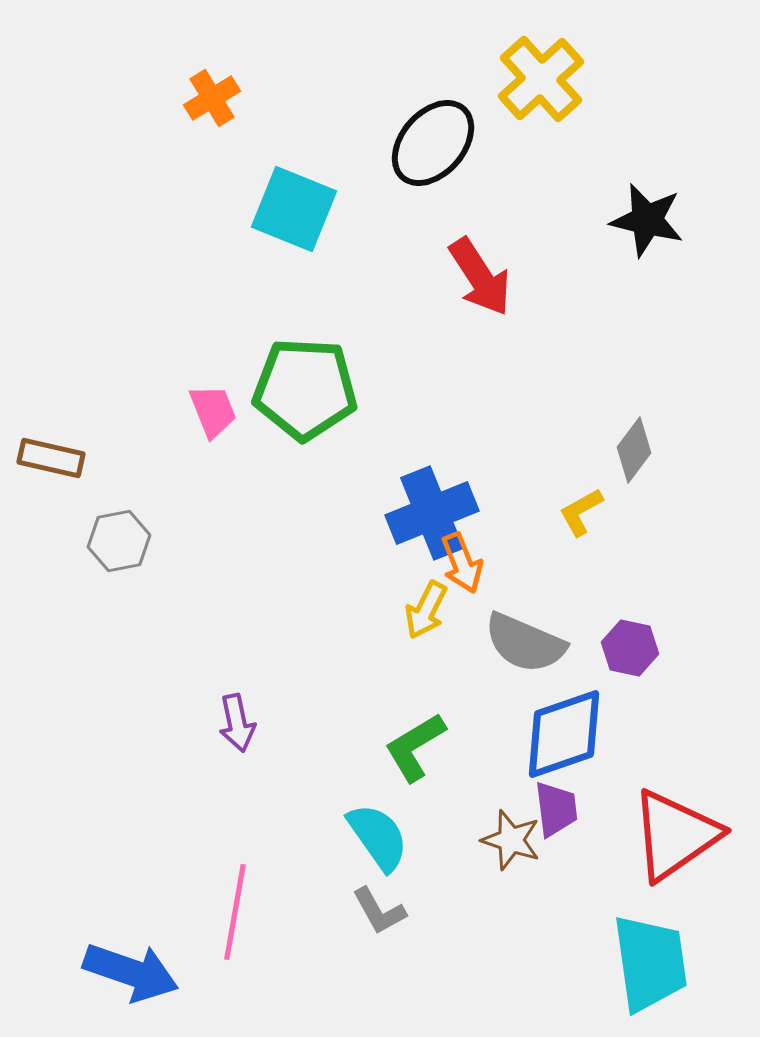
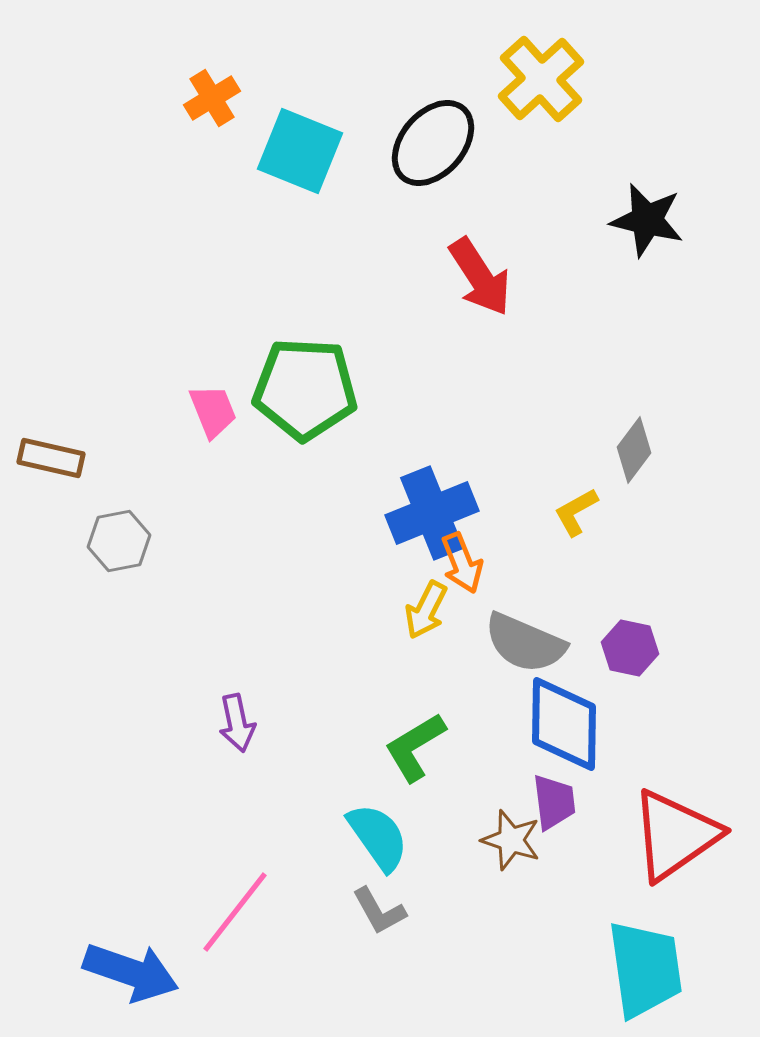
cyan square: moved 6 px right, 58 px up
yellow L-shape: moved 5 px left
blue diamond: moved 10 px up; rotated 70 degrees counterclockwise
purple trapezoid: moved 2 px left, 7 px up
pink line: rotated 28 degrees clockwise
cyan trapezoid: moved 5 px left, 6 px down
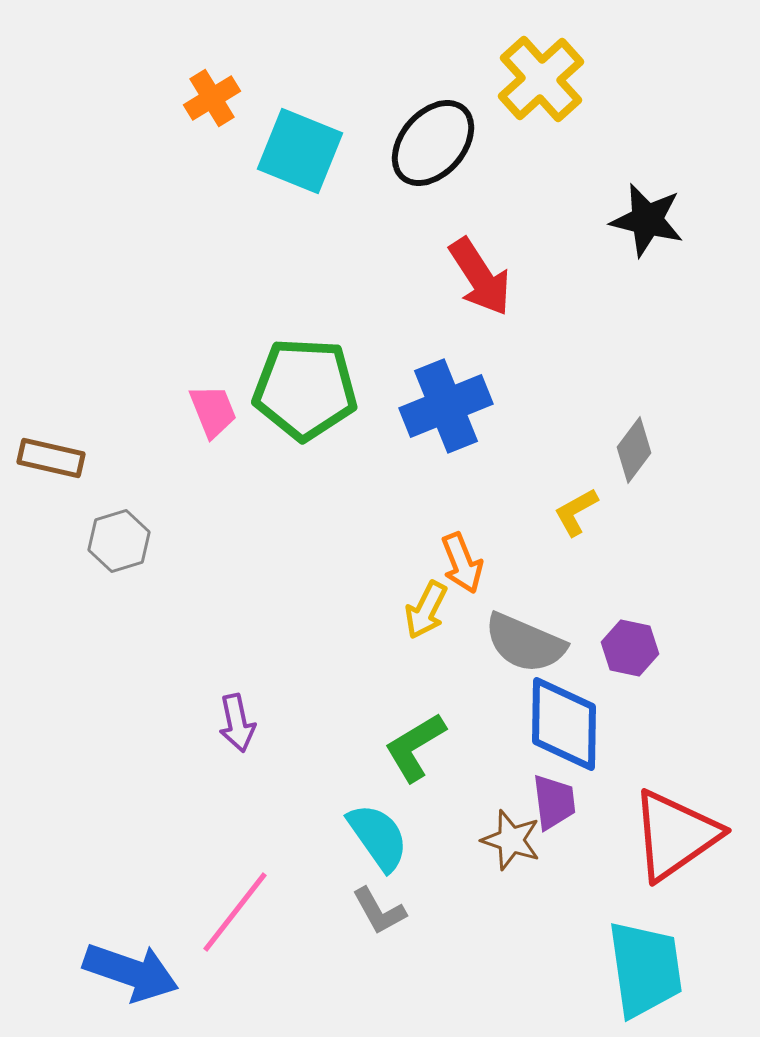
blue cross: moved 14 px right, 107 px up
gray hexagon: rotated 6 degrees counterclockwise
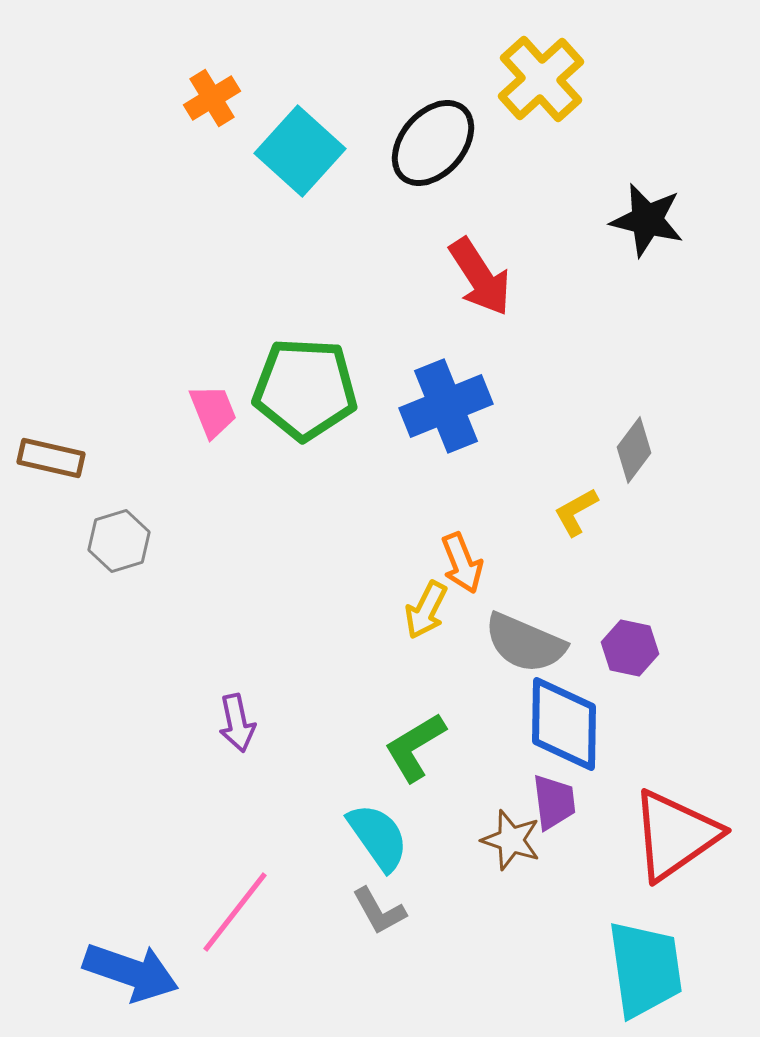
cyan square: rotated 20 degrees clockwise
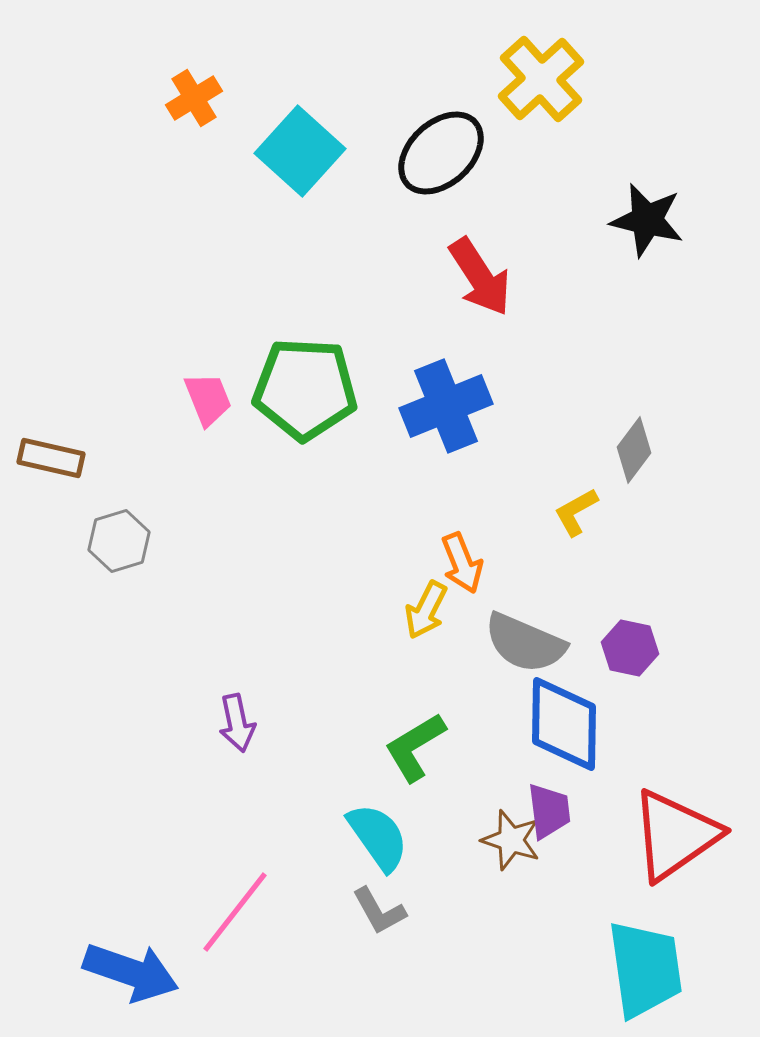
orange cross: moved 18 px left
black ellipse: moved 8 px right, 10 px down; rotated 6 degrees clockwise
pink trapezoid: moved 5 px left, 12 px up
purple trapezoid: moved 5 px left, 9 px down
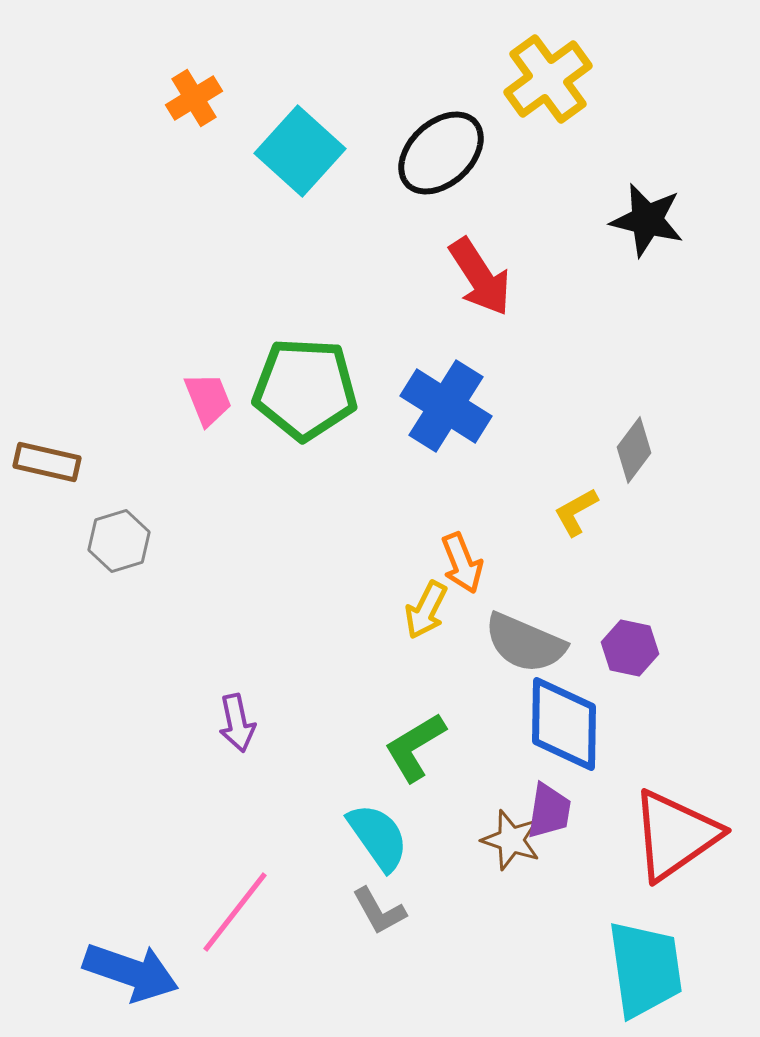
yellow cross: moved 7 px right; rotated 6 degrees clockwise
blue cross: rotated 36 degrees counterclockwise
brown rectangle: moved 4 px left, 4 px down
purple trapezoid: rotated 16 degrees clockwise
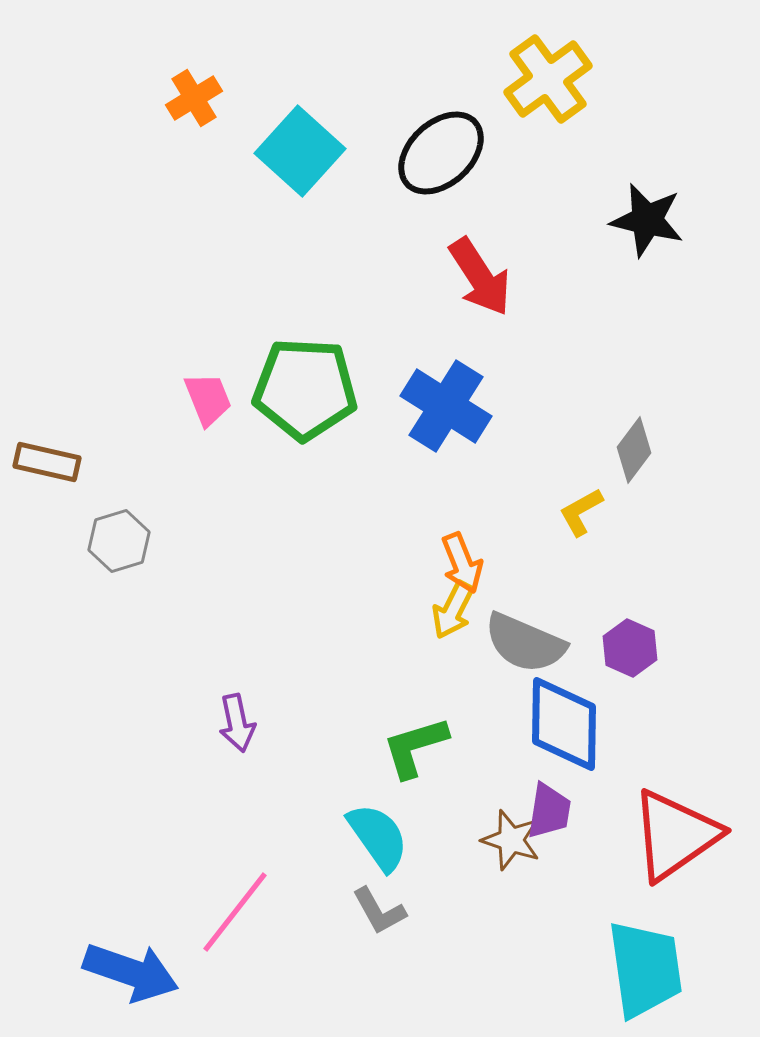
yellow L-shape: moved 5 px right
yellow arrow: moved 27 px right
purple hexagon: rotated 12 degrees clockwise
green L-shape: rotated 14 degrees clockwise
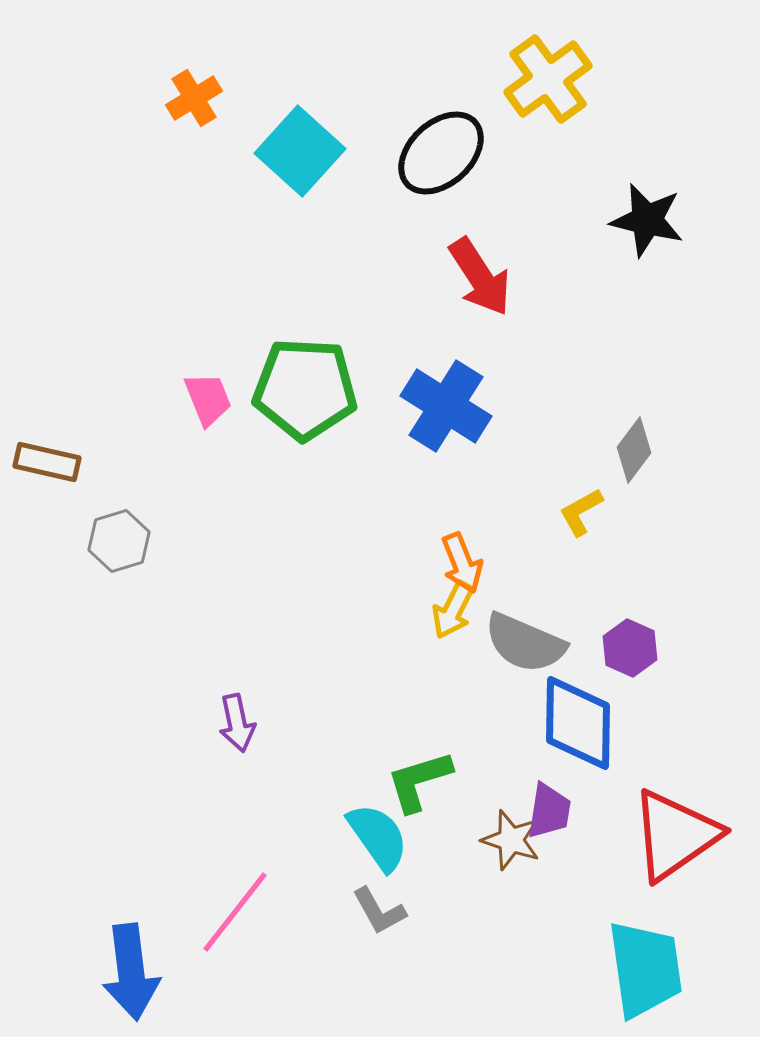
blue diamond: moved 14 px right, 1 px up
green L-shape: moved 4 px right, 34 px down
blue arrow: rotated 64 degrees clockwise
